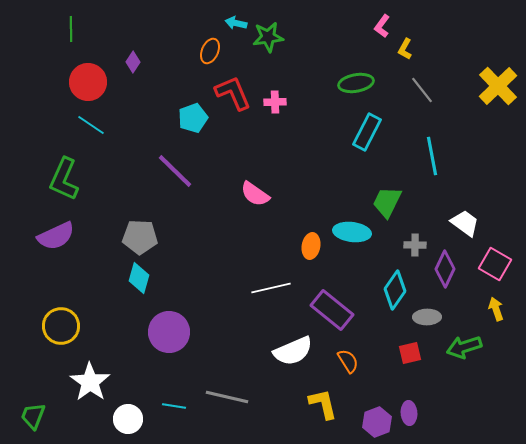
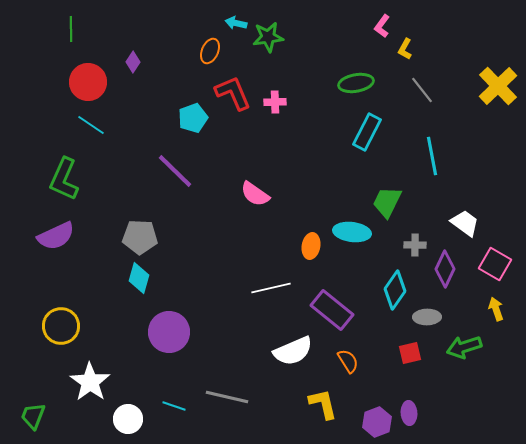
cyan line at (174, 406): rotated 10 degrees clockwise
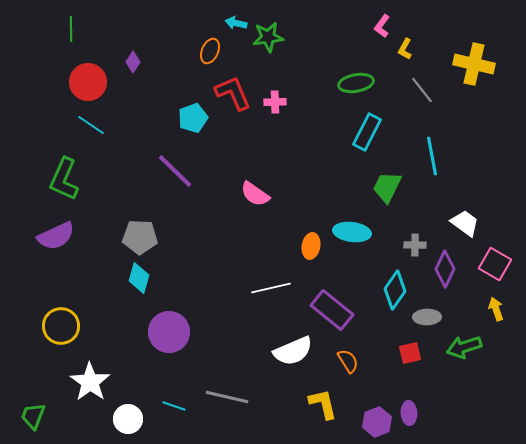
yellow cross at (498, 86): moved 24 px left, 22 px up; rotated 33 degrees counterclockwise
green trapezoid at (387, 202): moved 15 px up
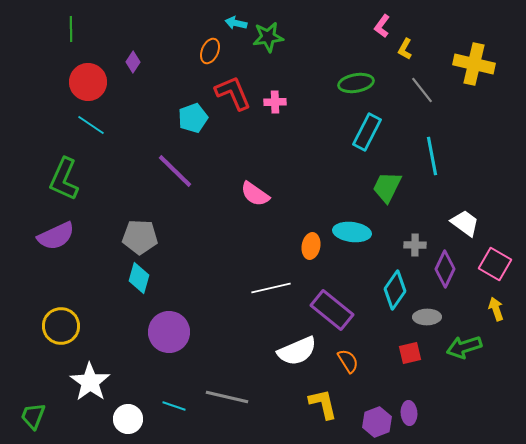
white semicircle at (293, 351): moved 4 px right
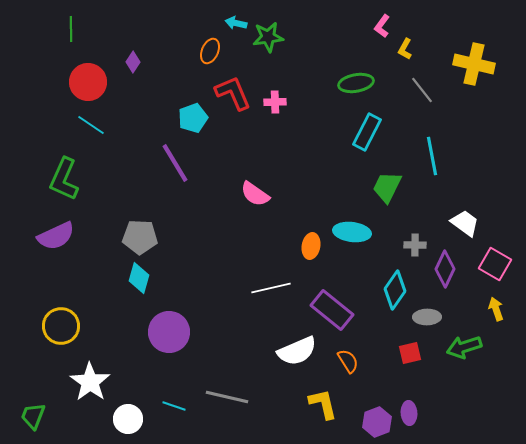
purple line at (175, 171): moved 8 px up; rotated 15 degrees clockwise
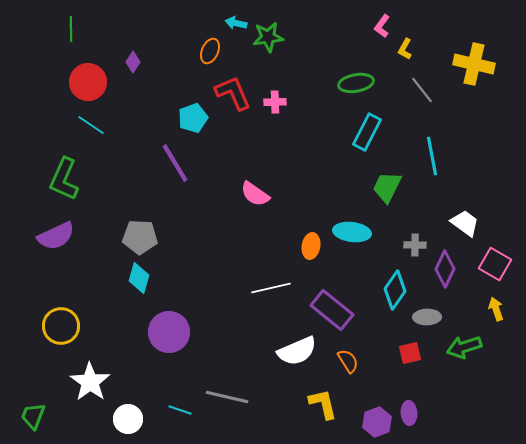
cyan line at (174, 406): moved 6 px right, 4 px down
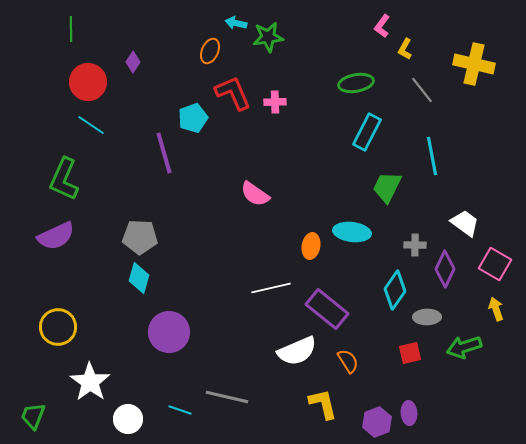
purple line at (175, 163): moved 11 px left, 10 px up; rotated 15 degrees clockwise
purple rectangle at (332, 310): moved 5 px left, 1 px up
yellow circle at (61, 326): moved 3 px left, 1 px down
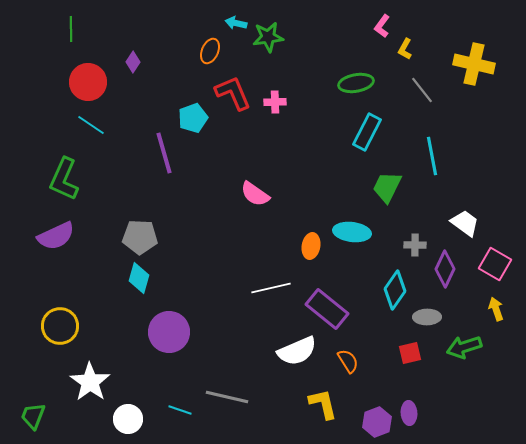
yellow circle at (58, 327): moved 2 px right, 1 px up
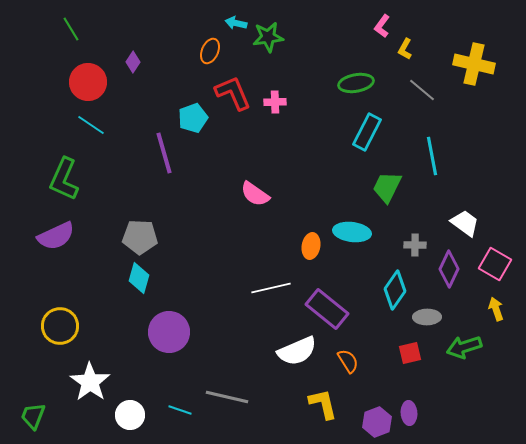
green line at (71, 29): rotated 30 degrees counterclockwise
gray line at (422, 90): rotated 12 degrees counterclockwise
purple diamond at (445, 269): moved 4 px right
white circle at (128, 419): moved 2 px right, 4 px up
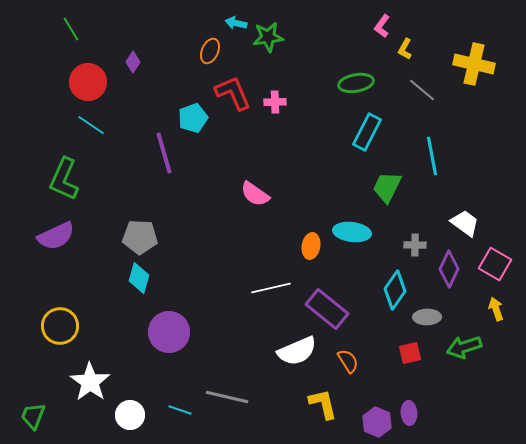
purple hexagon at (377, 422): rotated 16 degrees counterclockwise
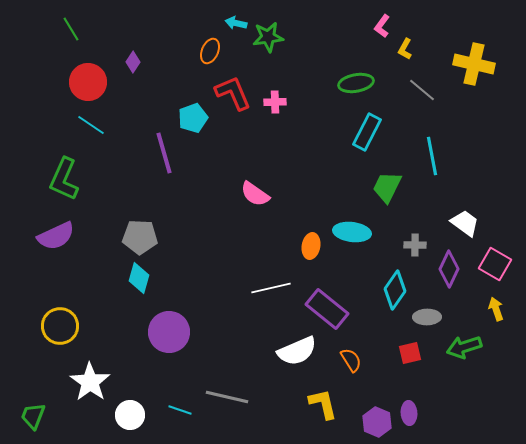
orange semicircle at (348, 361): moved 3 px right, 1 px up
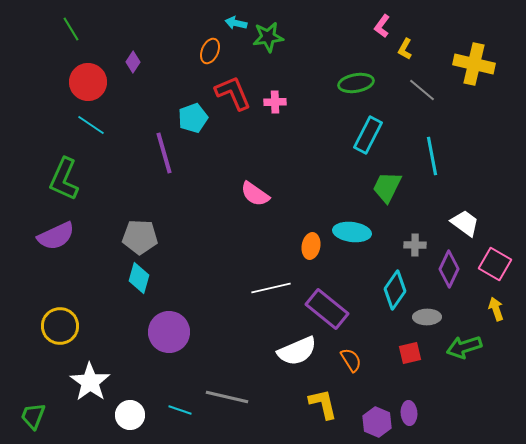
cyan rectangle at (367, 132): moved 1 px right, 3 px down
